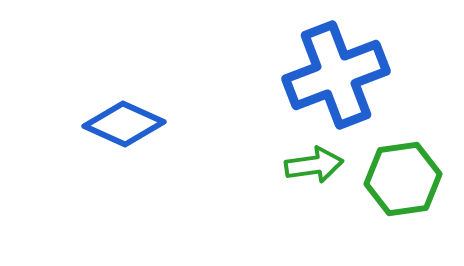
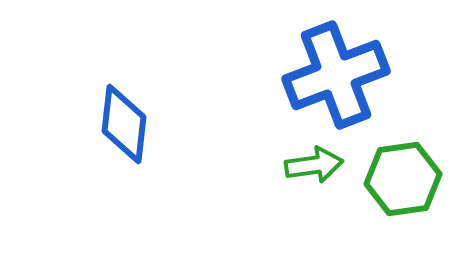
blue diamond: rotated 72 degrees clockwise
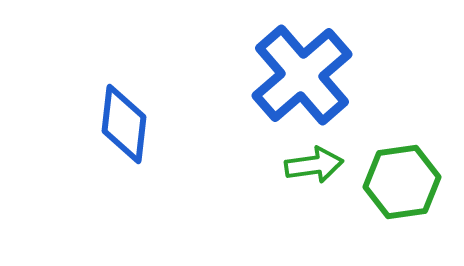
blue cross: moved 34 px left; rotated 20 degrees counterclockwise
green hexagon: moved 1 px left, 3 px down
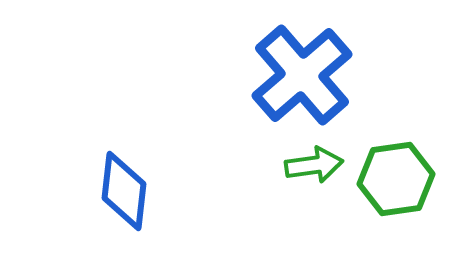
blue diamond: moved 67 px down
green hexagon: moved 6 px left, 3 px up
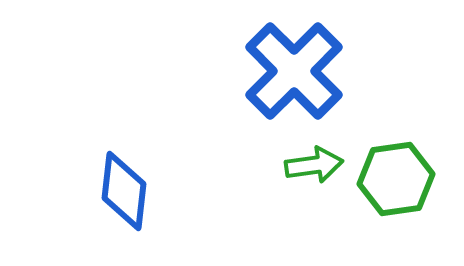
blue cross: moved 8 px left, 4 px up; rotated 4 degrees counterclockwise
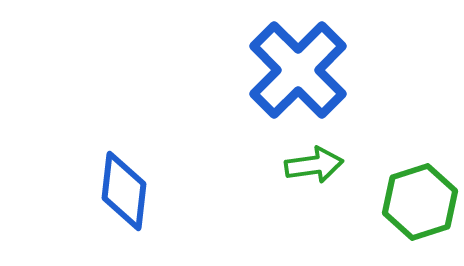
blue cross: moved 4 px right, 1 px up
green hexagon: moved 24 px right, 23 px down; rotated 10 degrees counterclockwise
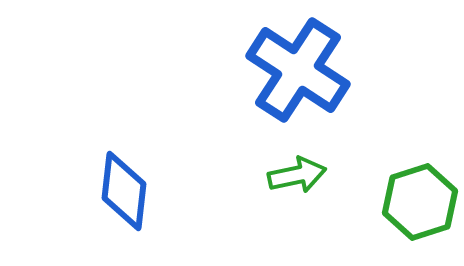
blue cross: rotated 12 degrees counterclockwise
green arrow: moved 17 px left, 10 px down; rotated 4 degrees counterclockwise
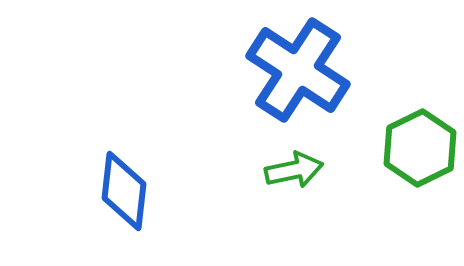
green arrow: moved 3 px left, 5 px up
green hexagon: moved 54 px up; rotated 8 degrees counterclockwise
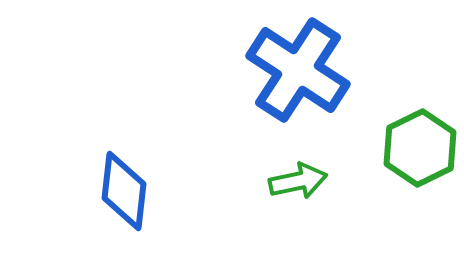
green arrow: moved 4 px right, 11 px down
